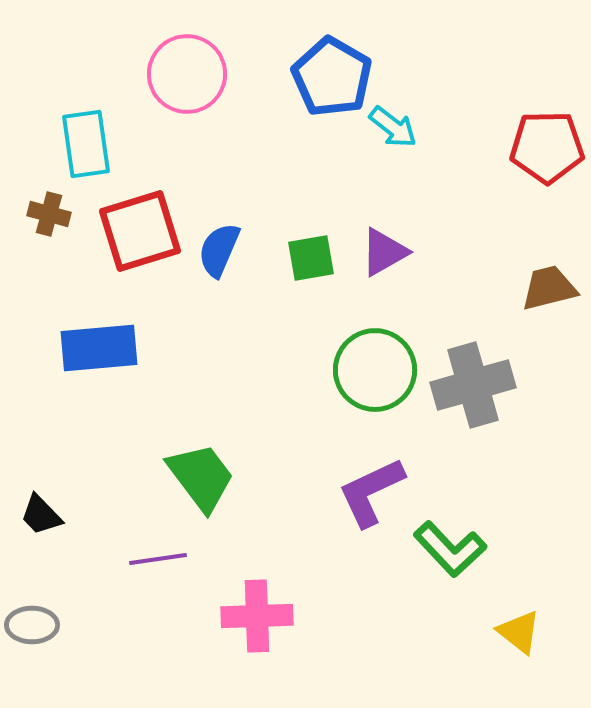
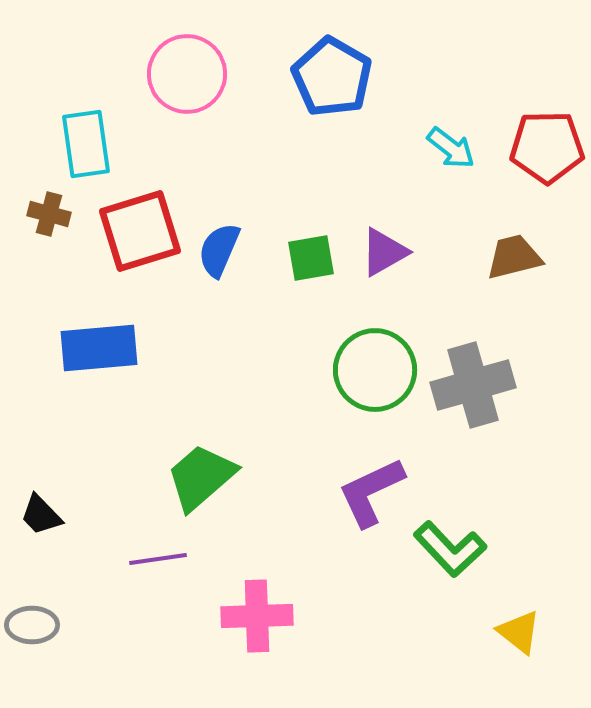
cyan arrow: moved 58 px right, 21 px down
brown trapezoid: moved 35 px left, 31 px up
green trapezoid: rotated 94 degrees counterclockwise
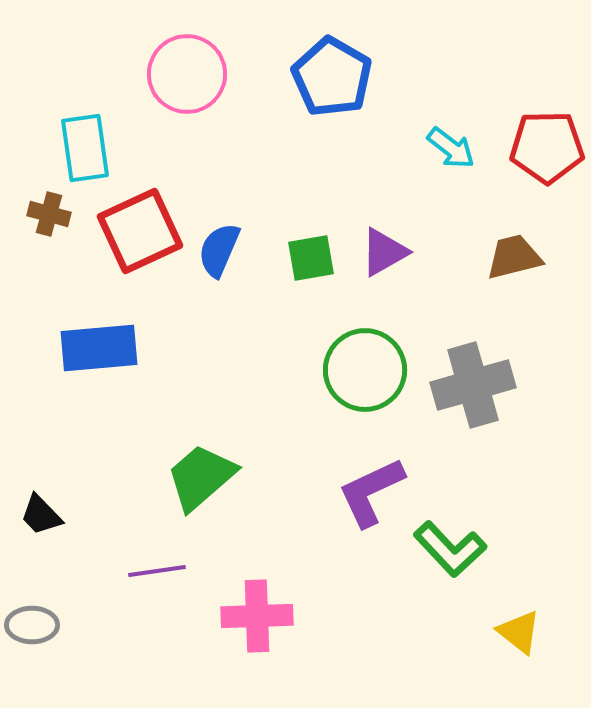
cyan rectangle: moved 1 px left, 4 px down
red square: rotated 8 degrees counterclockwise
green circle: moved 10 px left
purple line: moved 1 px left, 12 px down
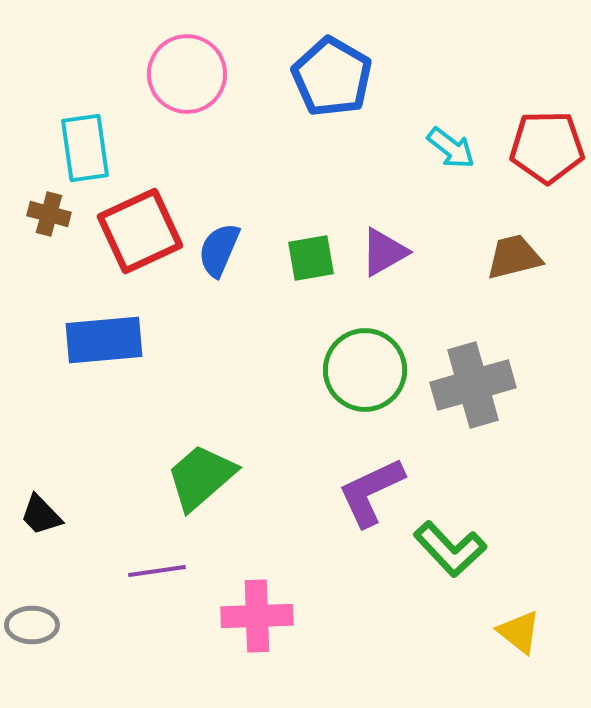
blue rectangle: moved 5 px right, 8 px up
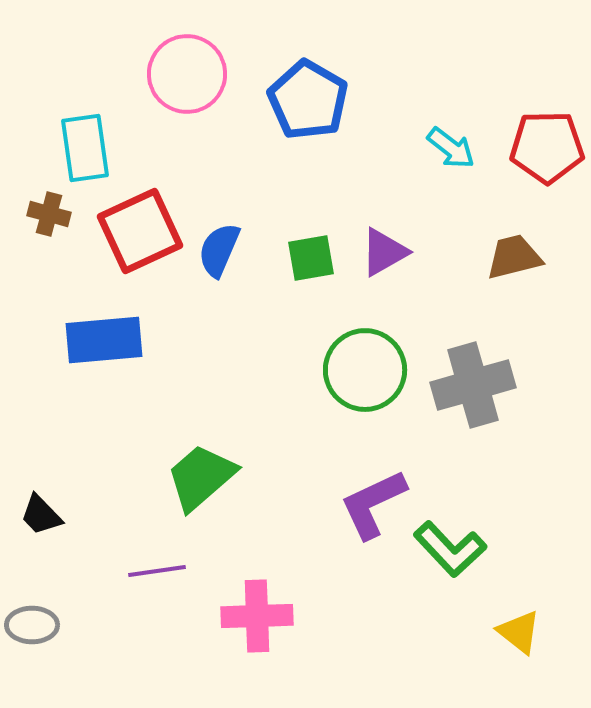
blue pentagon: moved 24 px left, 23 px down
purple L-shape: moved 2 px right, 12 px down
